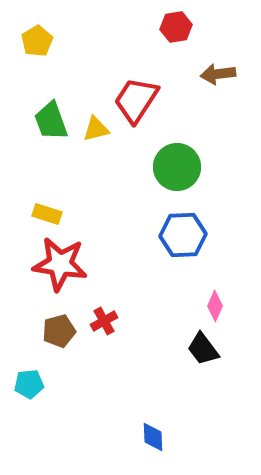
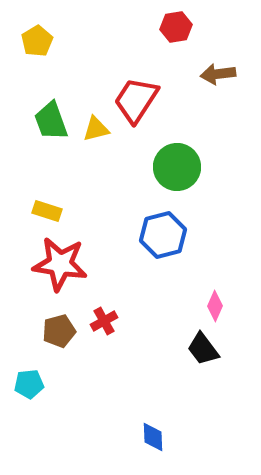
yellow rectangle: moved 3 px up
blue hexagon: moved 20 px left; rotated 12 degrees counterclockwise
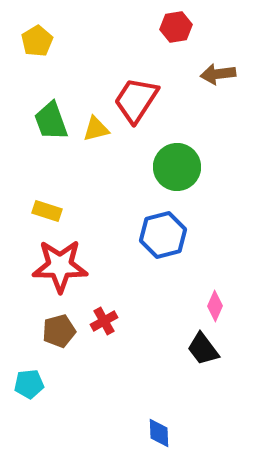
red star: moved 2 px down; rotated 8 degrees counterclockwise
blue diamond: moved 6 px right, 4 px up
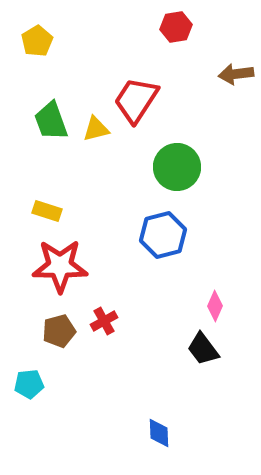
brown arrow: moved 18 px right
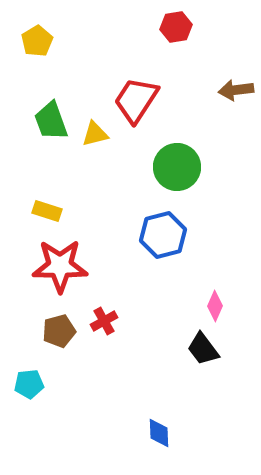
brown arrow: moved 16 px down
yellow triangle: moved 1 px left, 5 px down
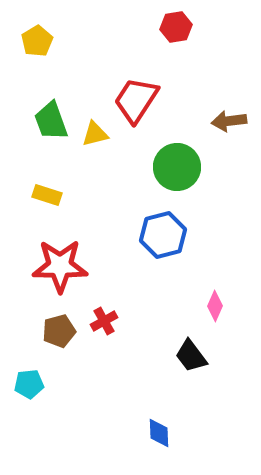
brown arrow: moved 7 px left, 31 px down
yellow rectangle: moved 16 px up
black trapezoid: moved 12 px left, 7 px down
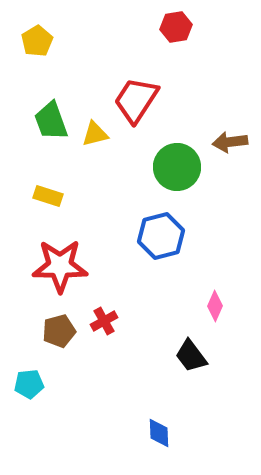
brown arrow: moved 1 px right, 21 px down
yellow rectangle: moved 1 px right, 1 px down
blue hexagon: moved 2 px left, 1 px down
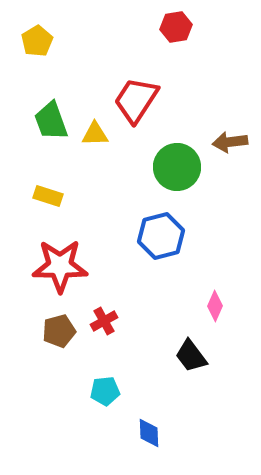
yellow triangle: rotated 12 degrees clockwise
cyan pentagon: moved 76 px right, 7 px down
blue diamond: moved 10 px left
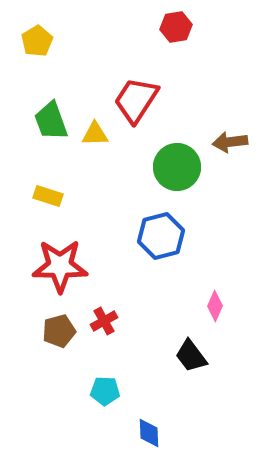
cyan pentagon: rotated 8 degrees clockwise
